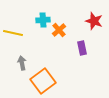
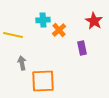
red star: rotated 12 degrees clockwise
yellow line: moved 2 px down
orange square: rotated 35 degrees clockwise
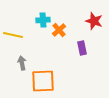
red star: rotated 12 degrees counterclockwise
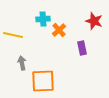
cyan cross: moved 1 px up
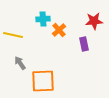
red star: rotated 24 degrees counterclockwise
purple rectangle: moved 2 px right, 4 px up
gray arrow: moved 2 px left; rotated 24 degrees counterclockwise
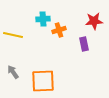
orange cross: rotated 24 degrees clockwise
gray arrow: moved 7 px left, 9 px down
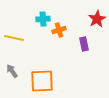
red star: moved 3 px right, 2 px up; rotated 24 degrees counterclockwise
yellow line: moved 1 px right, 3 px down
gray arrow: moved 1 px left, 1 px up
orange square: moved 1 px left
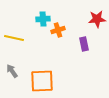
red star: rotated 24 degrees clockwise
orange cross: moved 1 px left
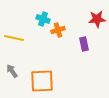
cyan cross: rotated 24 degrees clockwise
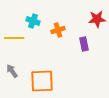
cyan cross: moved 10 px left, 2 px down
yellow line: rotated 12 degrees counterclockwise
